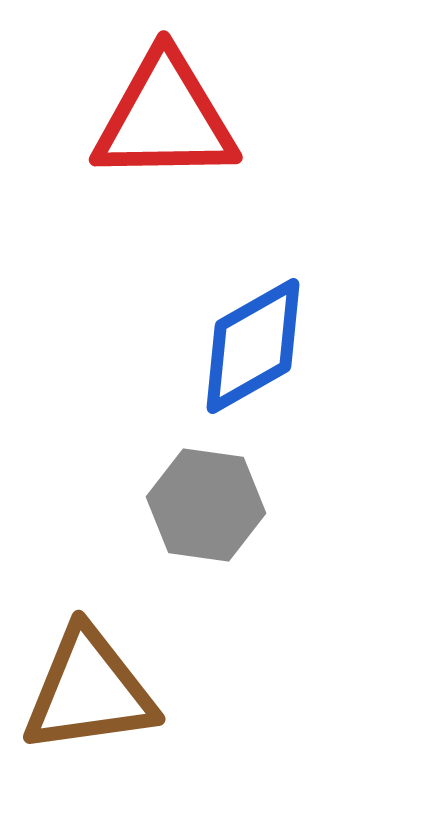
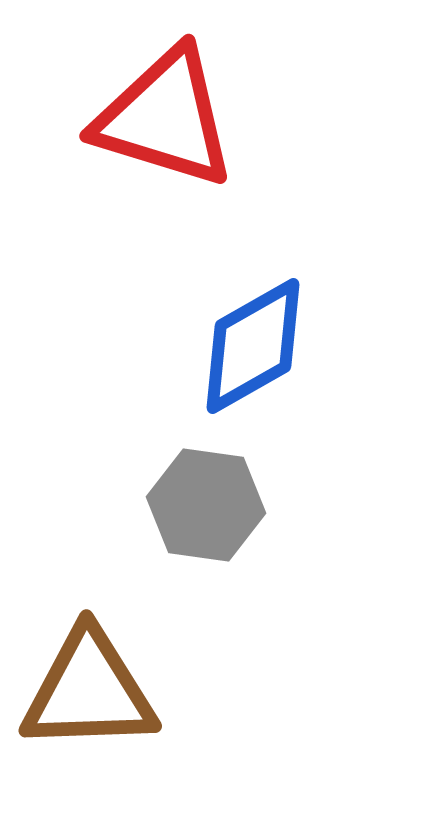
red triangle: rotated 18 degrees clockwise
brown triangle: rotated 6 degrees clockwise
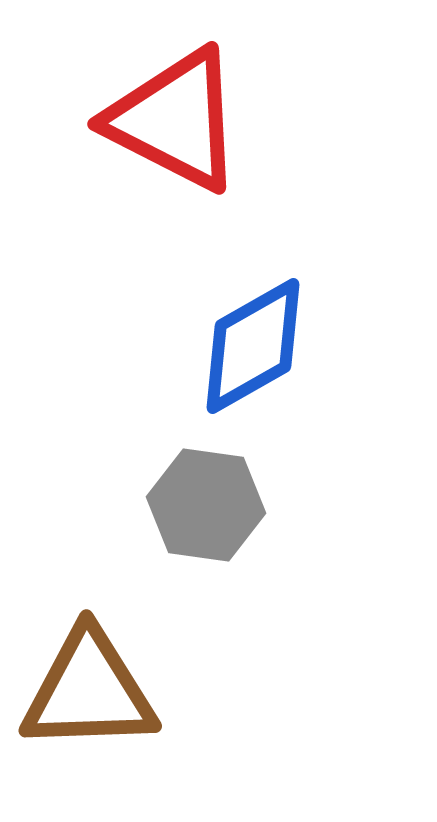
red triangle: moved 10 px right, 2 px down; rotated 10 degrees clockwise
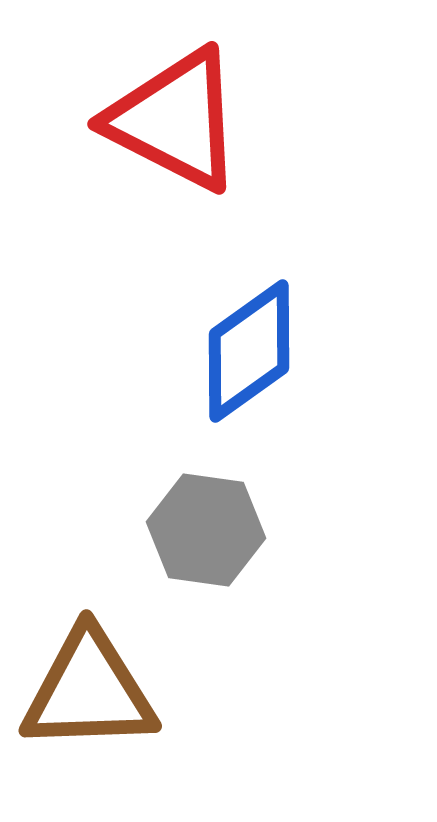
blue diamond: moved 4 px left, 5 px down; rotated 6 degrees counterclockwise
gray hexagon: moved 25 px down
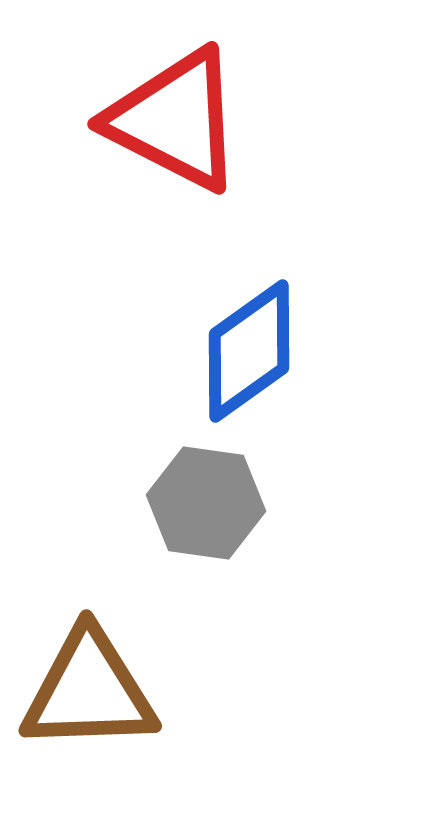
gray hexagon: moved 27 px up
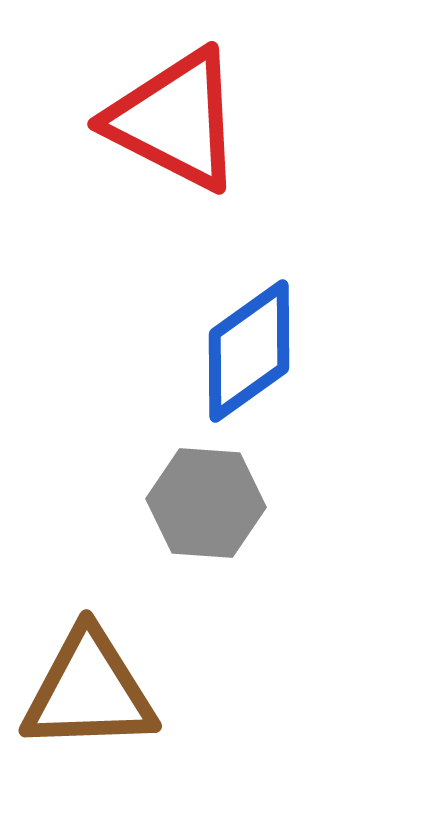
gray hexagon: rotated 4 degrees counterclockwise
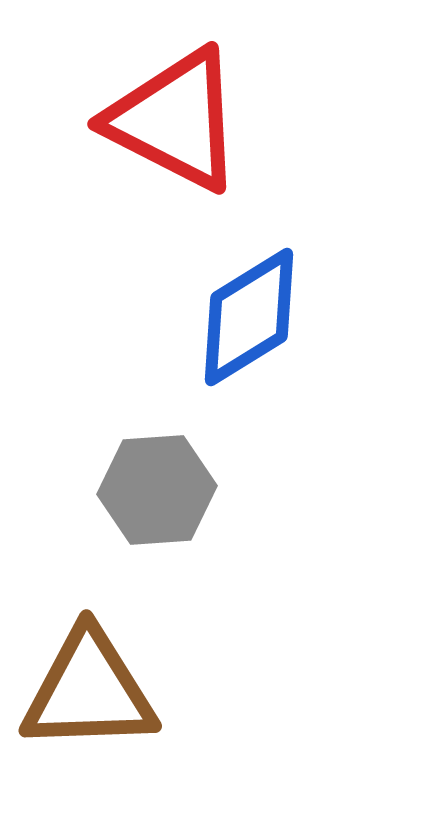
blue diamond: moved 34 px up; rotated 4 degrees clockwise
gray hexagon: moved 49 px left, 13 px up; rotated 8 degrees counterclockwise
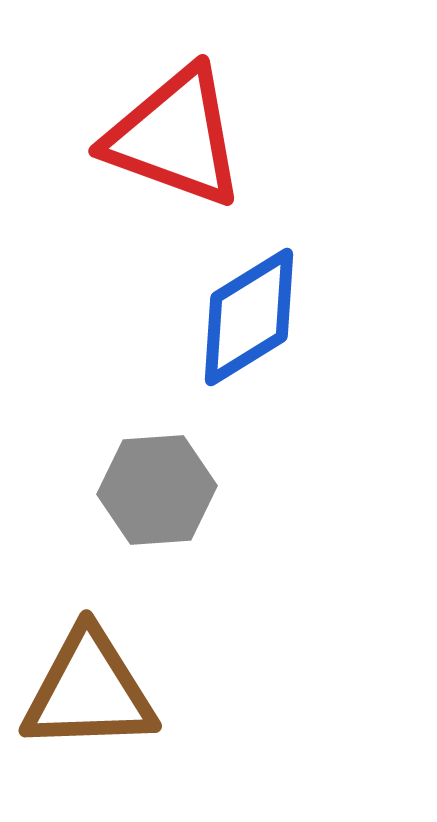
red triangle: moved 17 px down; rotated 7 degrees counterclockwise
